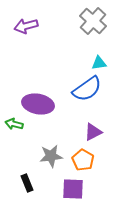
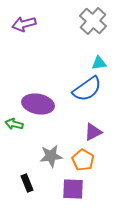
purple arrow: moved 2 px left, 2 px up
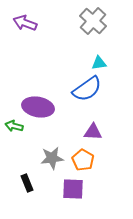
purple arrow: moved 1 px right, 1 px up; rotated 35 degrees clockwise
purple ellipse: moved 3 px down
green arrow: moved 2 px down
purple triangle: rotated 30 degrees clockwise
gray star: moved 1 px right, 2 px down
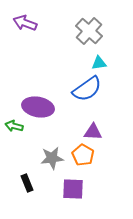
gray cross: moved 4 px left, 10 px down
orange pentagon: moved 5 px up
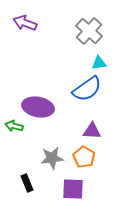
purple triangle: moved 1 px left, 1 px up
orange pentagon: moved 1 px right, 2 px down
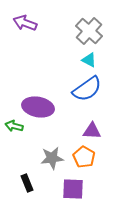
cyan triangle: moved 10 px left, 3 px up; rotated 35 degrees clockwise
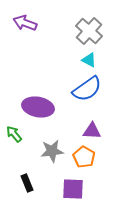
green arrow: moved 8 px down; rotated 36 degrees clockwise
gray star: moved 7 px up
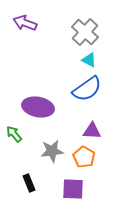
gray cross: moved 4 px left, 1 px down
black rectangle: moved 2 px right
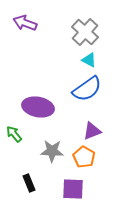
purple triangle: rotated 24 degrees counterclockwise
gray star: rotated 10 degrees clockwise
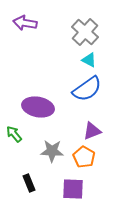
purple arrow: rotated 10 degrees counterclockwise
